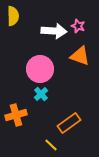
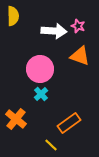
orange cross: moved 4 px down; rotated 35 degrees counterclockwise
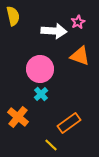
yellow semicircle: rotated 12 degrees counterclockwise
pink star: moved 4 px up; rotated 24 degrees clockwise
orange cross: moved 2 px right, 2 px up
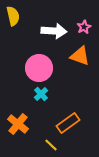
pink star: moved 6 px right, 5 px down
pink circle: moved 1 px left, 1 px up
orange cross: moved 7 px down
orange rectangle: moved 1 px left
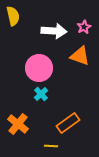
yellow line: moved 1 px down; rotated 40 degrees counterclockwise
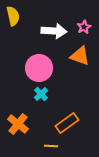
orange rectangle: moved 1 px left
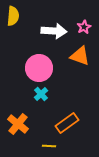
yellow semicircle: rotated 18 degrees clockwise
yellow line: moved 2 px left
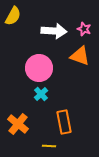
yellow semicircle: rotated 24 degrees clockwise
pink star: moved 2 px down; rotated 24 degrees counterclockwise
orange rectangle: moved 3 px left, 1 px up; rotated 65 degrees counterclockwise
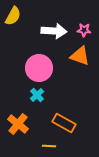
pink star: moved 1 px down; rotated 16 degrees counterclockwise
cyan cross: moved 4 px left, 1 px down
orange rectangle: moved 1 px down; rotated 50 degrees counterclockwise
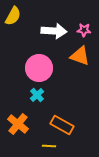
orange rectangle: moved 2 px left, 2 px down
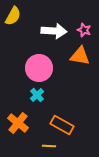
pink star: rotated 16 degrees clockwise
orange triangle: rotated 10 degrees counterclockwise
orange cross: moved 1 px up
